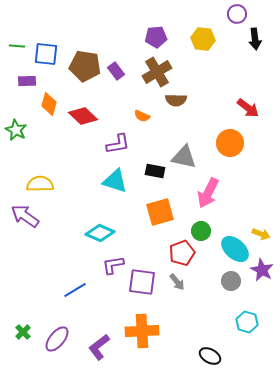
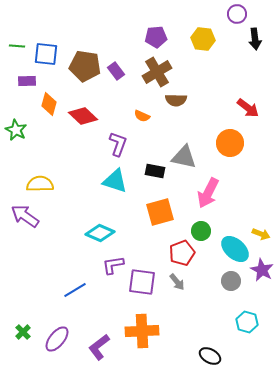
purple L-shape at (118, 144): rotated 60 degrees counterclockwise
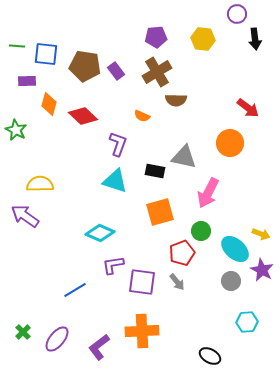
cyan hexagon at (247, 322): rotated 20 degrees counterclockwise
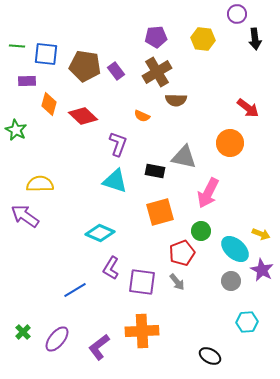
purple L-shape at (113, 265): moved 2 px left, 3 px down; rotated 50 degrees counterclockwise
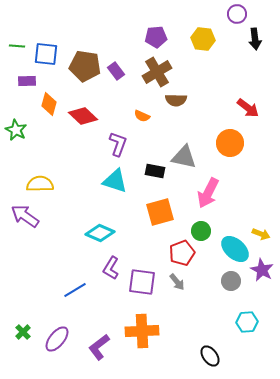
black ellipse at (210, 356): rotated 25 degrees clockwise
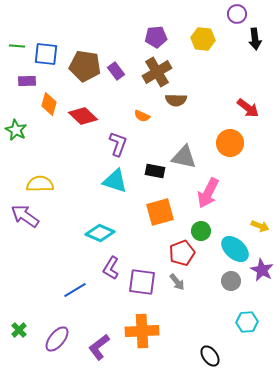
yellow arrow at (261, 234): moved 1 px left, 8 px up
green cross at (23, 332): moved 4 px left, 2 px up
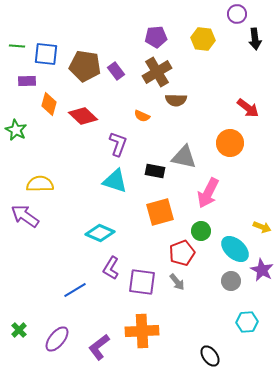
yellow arrow at (260, 226): moved 2 px right, 1 px down
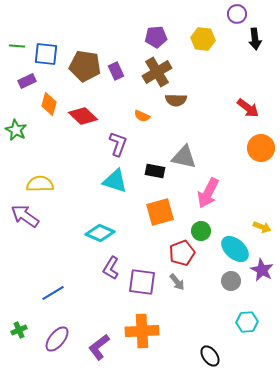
purple rectangle at (116, 71): rotated 12 degrees clockwise
purple rectangle at (27, 81): rotated 24 degrees counterclockwise
orange circle at (230, 143): moved 31 px right, 5 px down
blue line at (75, 290): moved 22 px left, 3 px down
green cross at (19, 330): rotated 21 degrees clockwise
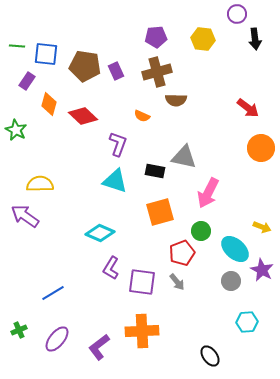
brown cross at (157, 72): rotated 16 degrees clockwise
purple rectangle at (27, 81): rotated 30 degrees counterclockwise
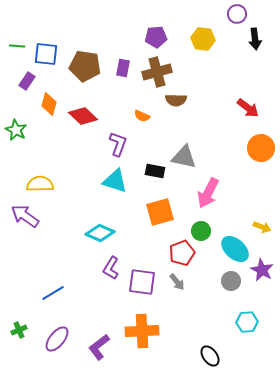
purple rectangle at (116, 71): moved 7 px right, 3 px up; rotated 36 degrees clockwise
